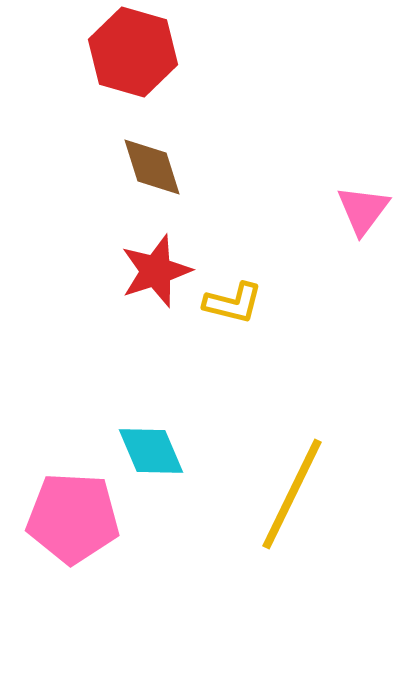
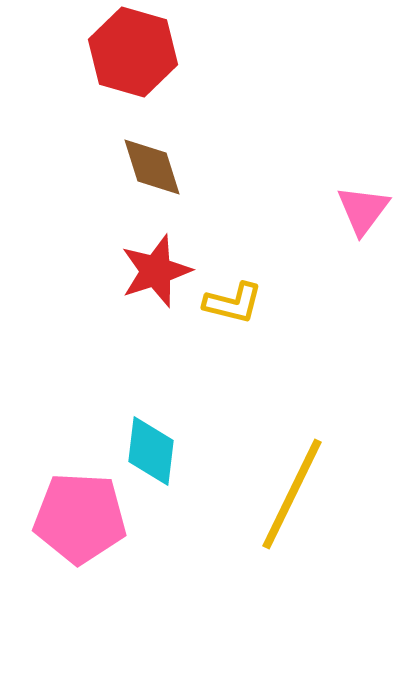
cyan diamond: rotated 30 degrees clockwise
pink pentagon: moved 7 px right
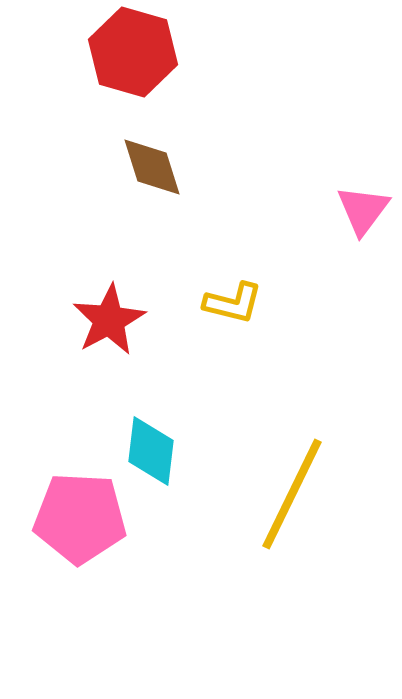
red star: moved 47 px left, 49 px down; rotated 10 degrees counterclockwise
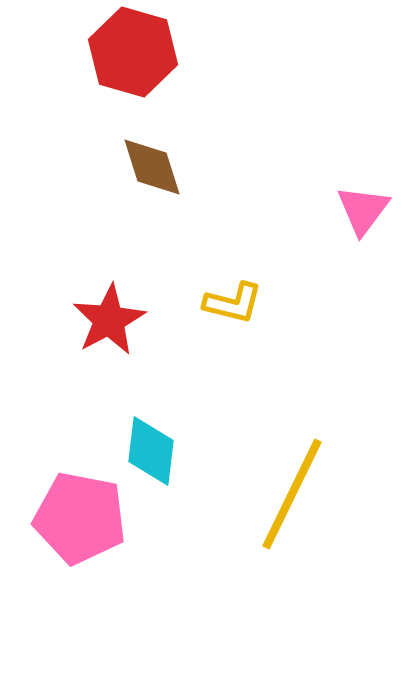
pink pentagon: rotated 8 degrees clockwise
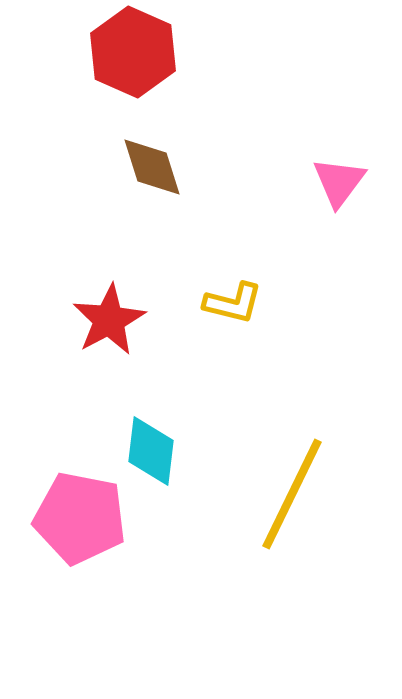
red hexagon: rotated 8 degrees clockwise
pink triangle: moved 24 px left, 28 px up
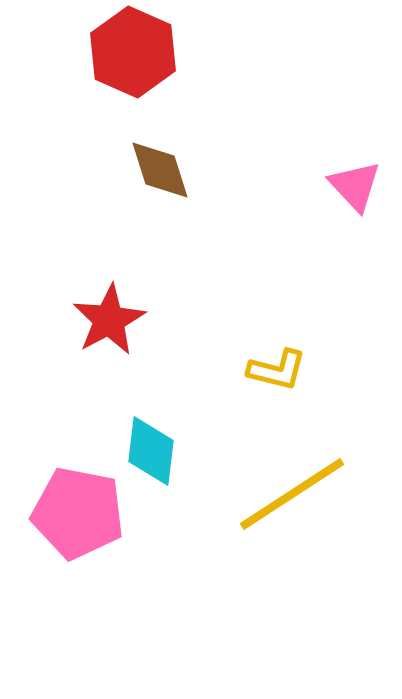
brown diamond: moved 8 px right, 3 px down
pink triangle: moved 16 px right, 4 px down; rotated 20 degrees counterclockwise
yellow L-shape: moved 44 px right, 67 px down
yellow line: rotated 31 degrees clockwise
pink pentagon: moved 2 px left, 5 px up
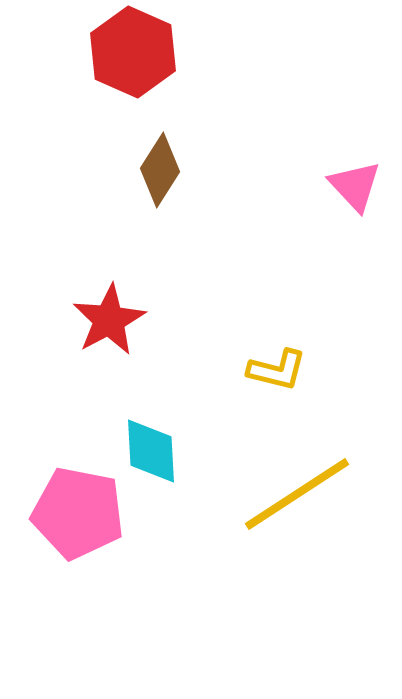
brown diamond: rotated 50 degrees clockwise
cyan diamond: rotated 10 degrees counterclockwise
yellow line: moved 5 px right
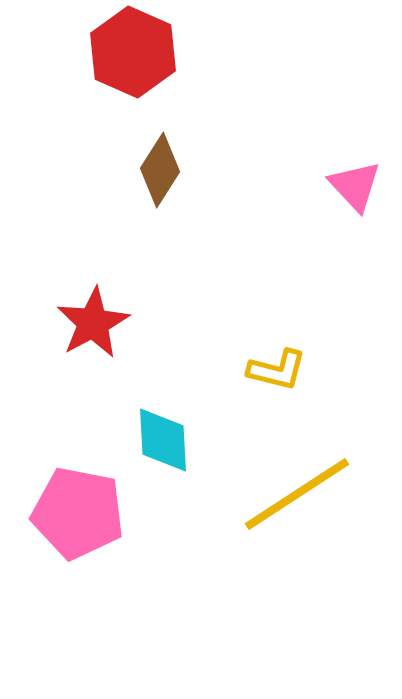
red star: moved 16 px left, 3 px down
cyan diamond: moved 12 px right, 11 px up
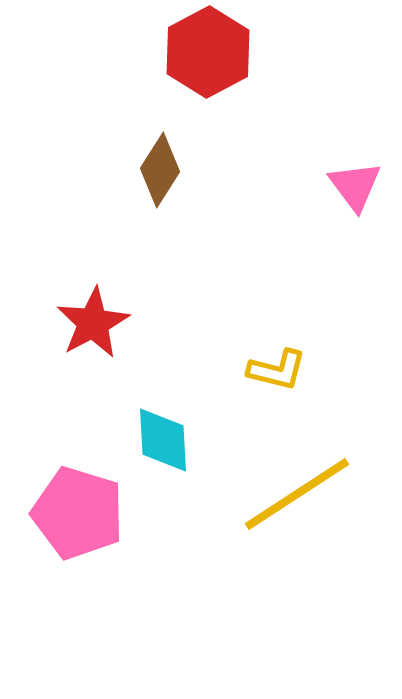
red hexagon: moved 75 px right; rotated 8 degrees clockwise
pink triangle: rotated 6 degrees clockwise
pink pentagon: rotated 6 degrees clockwise
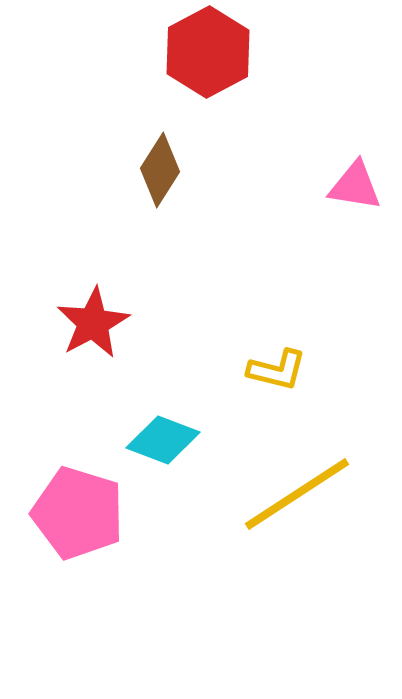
pink triangle: rotated 44 degrees counterclockwise
cyan diamond: rotated 66 degrees counterclockwise
